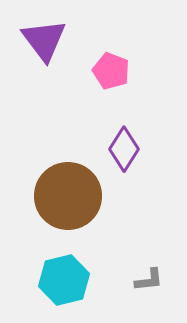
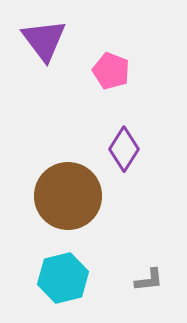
cyan hexagon: moved 1 px left, 2 px up
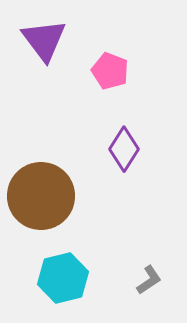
pink pentagon: moved 1 px left
brown circle: moved 27 px left
gray L-shape: rotated 28 degrees counterclockwise
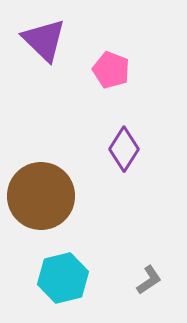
purple triangle: rotated 9 degrees counterclockwise
pink pentagon: moved 1 px right, 1 px up
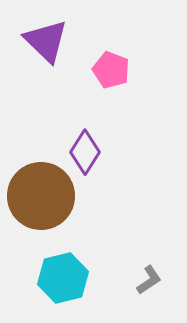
purple triangle: moved 2 px right, 1 px down
purple diamond: moved 39 px left, 3 px down
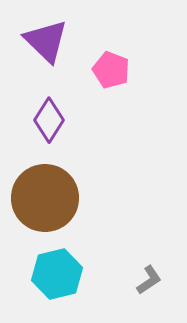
purple diamond: moved 36 px left, 32 px up
brown circle: moved 4 px right, 2 px down
cyan hexagon: moved 6 px left, 4 px up
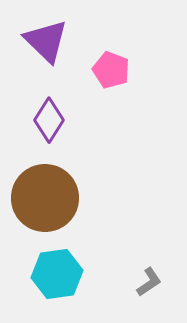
cyan hexagon: rotated 6 degrees clockwise
gray L-shape: moved 2 px down
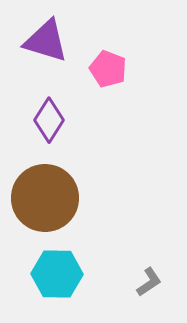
purple triangle: rotated 27 degrees counterclockwise
pink pentagon: moved 3 px left, 1 px up
cyan hexagon: rotated 9 degrees clockwise
